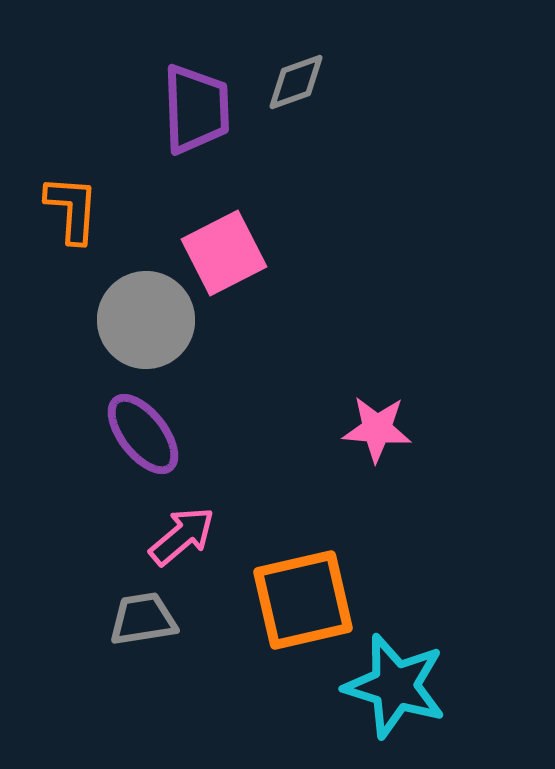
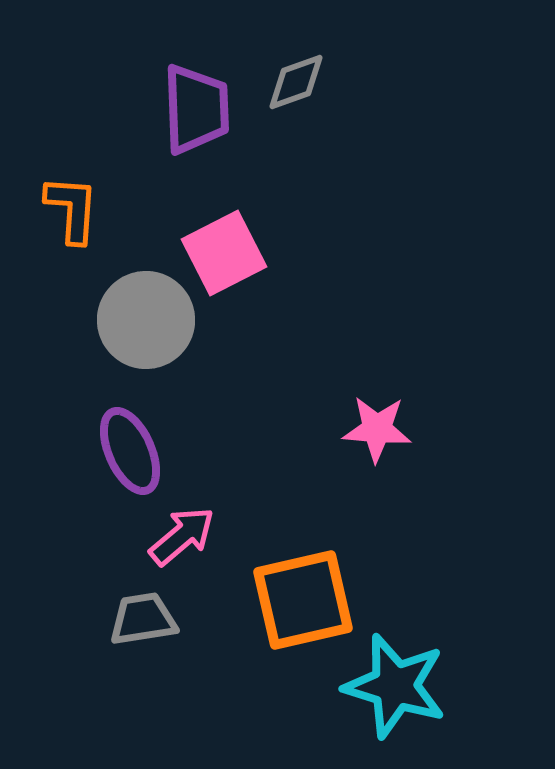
purple ellipse: moved 13 px left, 17 px down; rotated 14 degrees clockwise
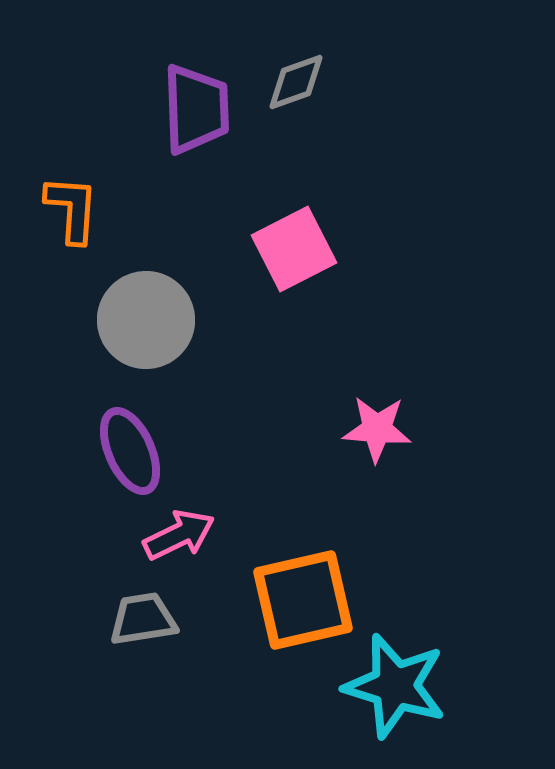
pink square: moved 70 px right, 4 px up
pink arrow: moved 3 px left, 1 px up; rotated 14 degrees clockwise
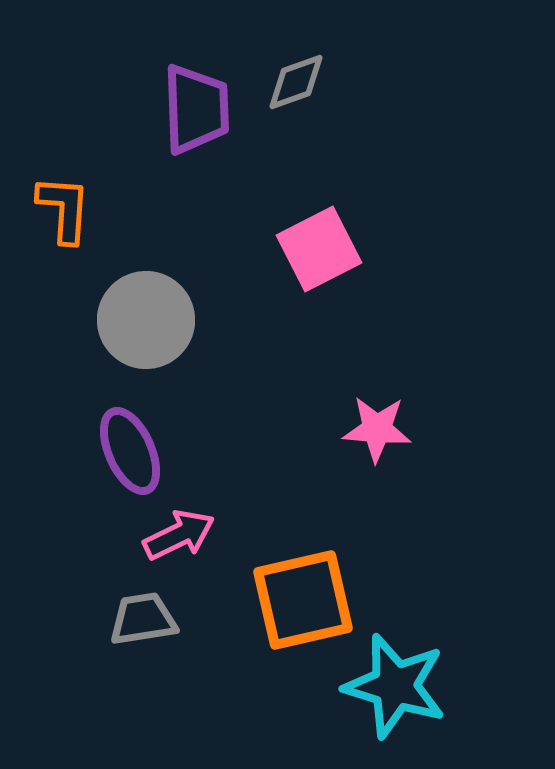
orange L-shape: moved 8 px left
pink square: moved 25 px right
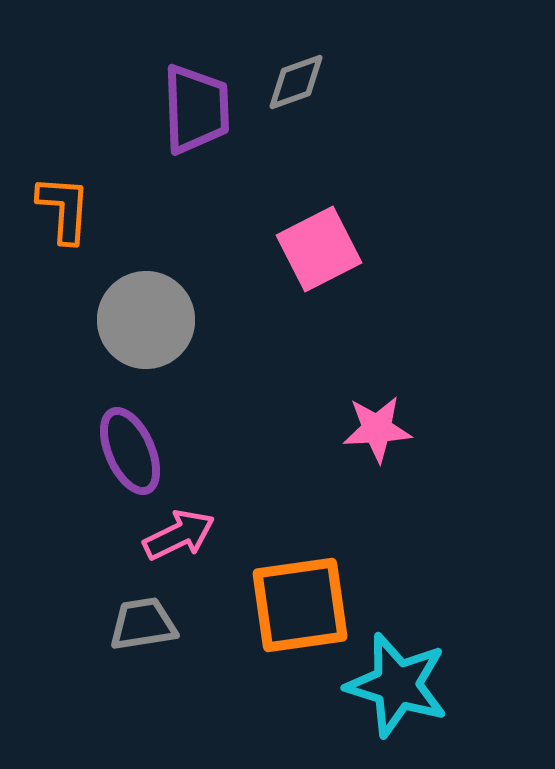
pink star: rotated 8 degrees counterclockwise
orange square: moved 3 px left, 5 px down; rotated 5 degrees clockwise
gray trapezoid: moved 5 px down
cyan star: moved 2 px right, 1 px up
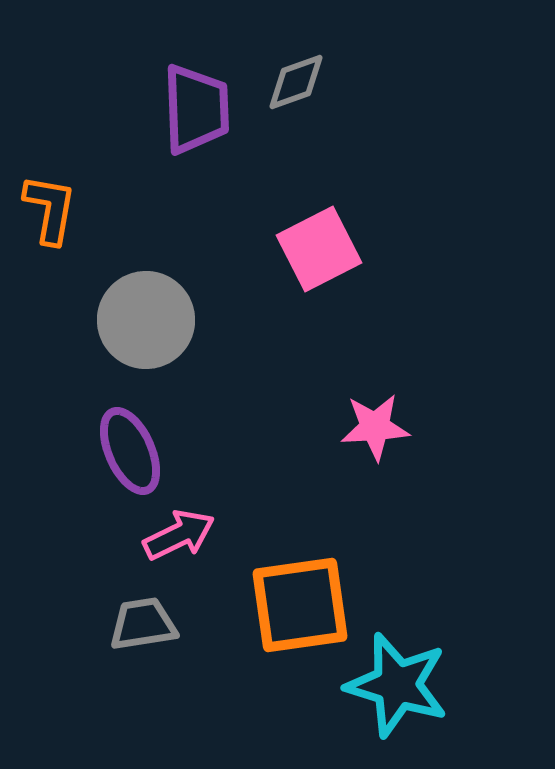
orange L-shape: moved 14 px left; rotated 6 degrees clockwise
pink star: moved 2 px left, 2 px up
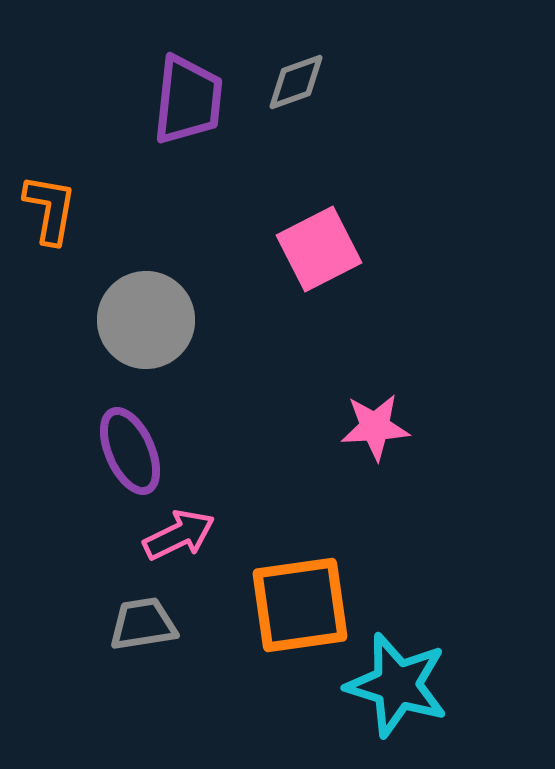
purple trapezoid: moved 8 px left, 9 px up; rotated 8 degrees clockwise
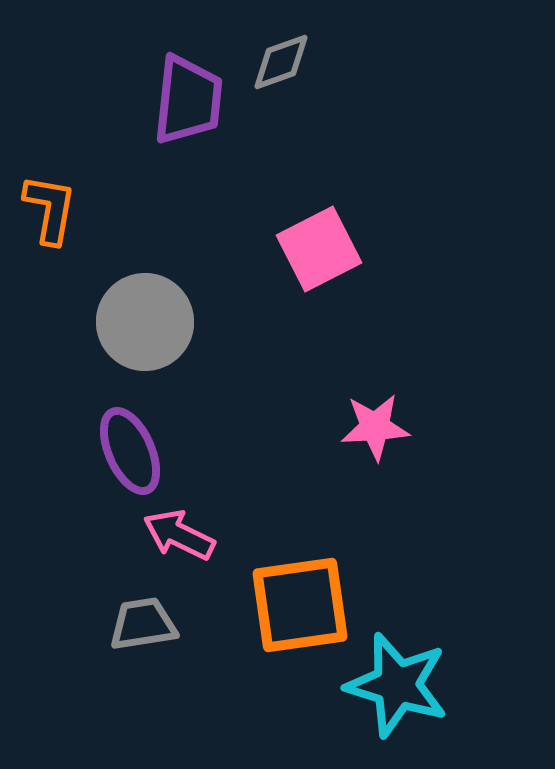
gray diamond: moved 15 px left, 20 px up
gray circle: moved 1 px left, 2 px down
pink arrow: rotated 128 degrees counterclockwise
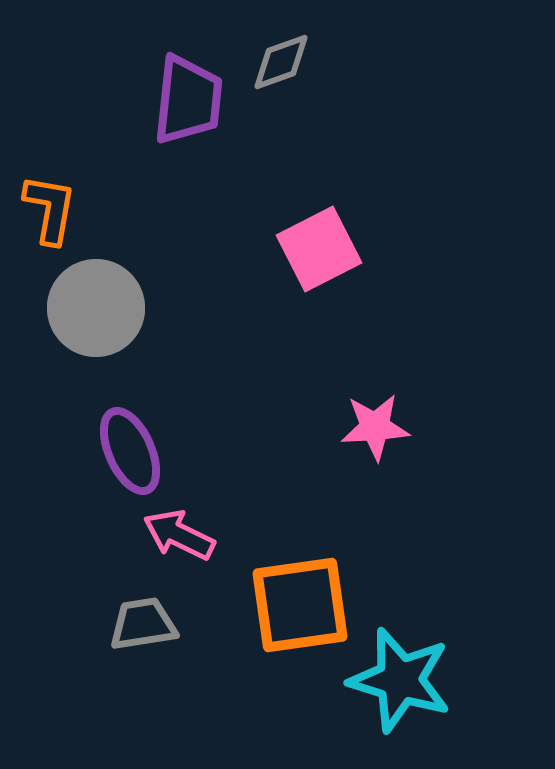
gray circle: moved 49 px left, 14 px up
cyan star: moved 3 px right, 5 px up
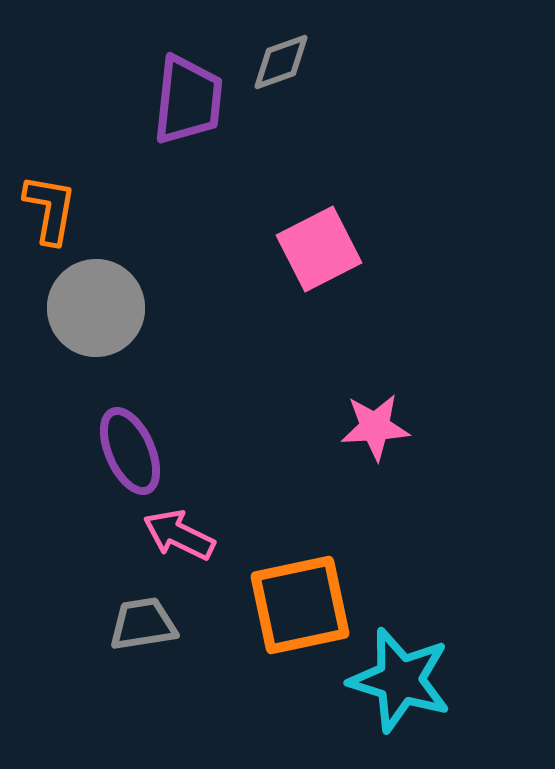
orange square: rotated 4 degrees counterclockwise
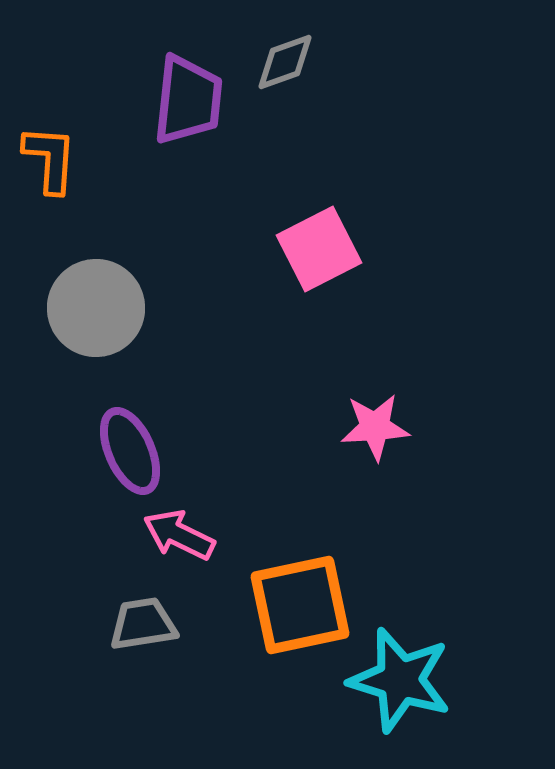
gray diamond: moved 4 px right
orange L-shape: moved 50 px up; rotated 6 degrees counterclockwise
